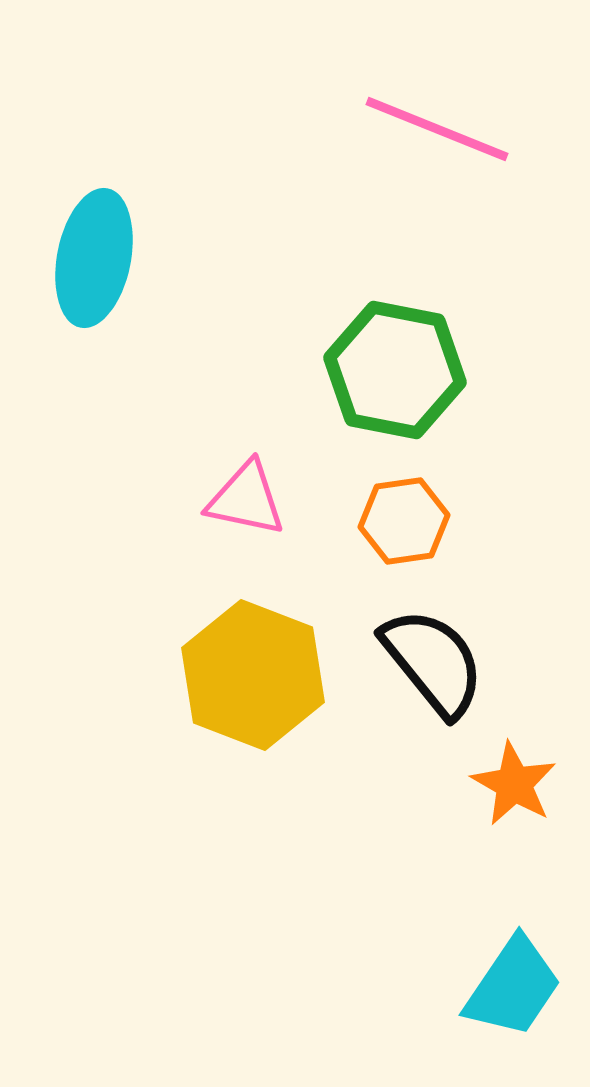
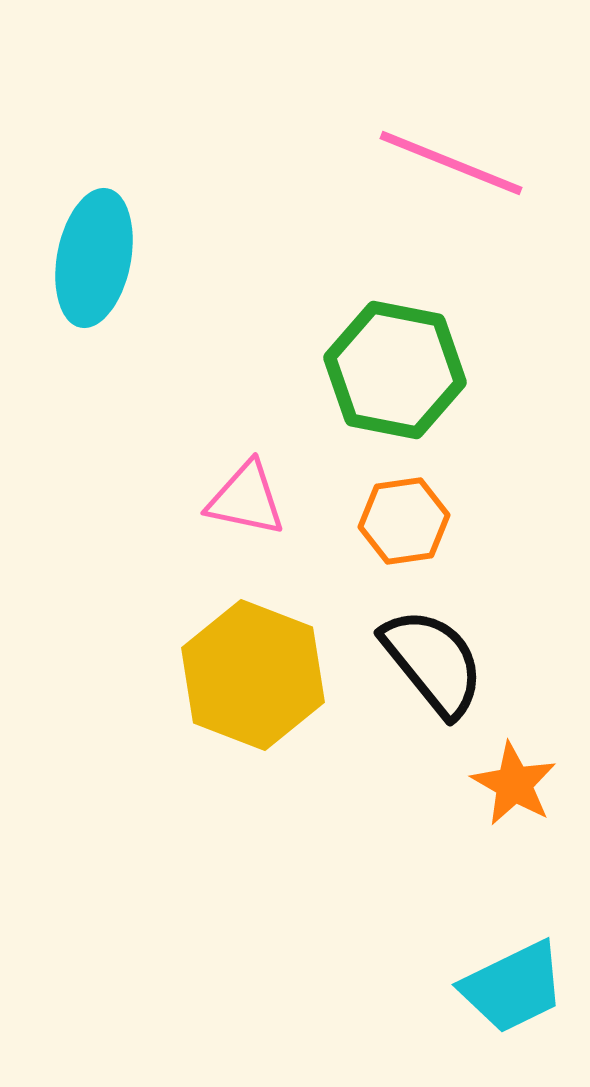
pink line: moved 14 px right, 34 px down
cyan trapezoid: rotated 30 degrees clockwise
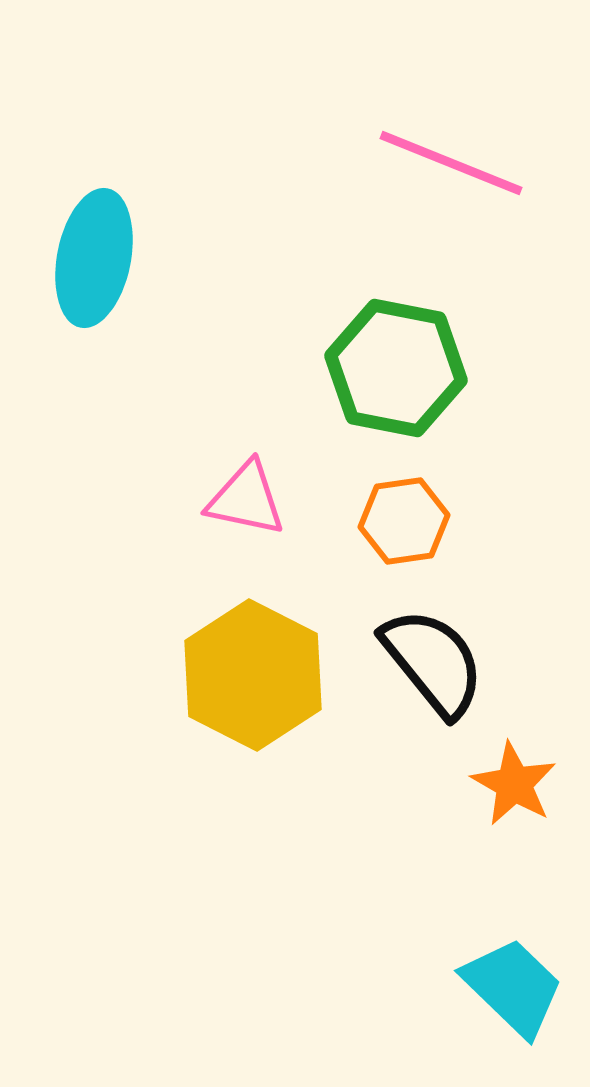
green hexagon: moved 1 px right, 2 px up
yellow hexagon: rotated 6 degrees clockwise
cyan trapezoid: rotated 110 degrees counterclockwise
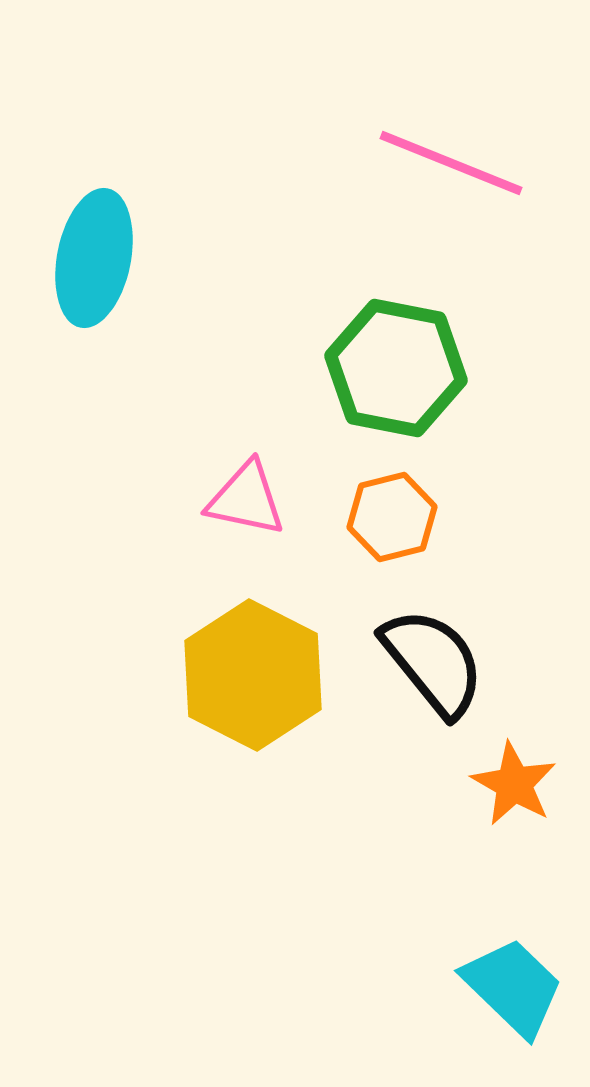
orange hexagon: moved 12 px left, 4 px up; rotated 6 degrees counterclockwise
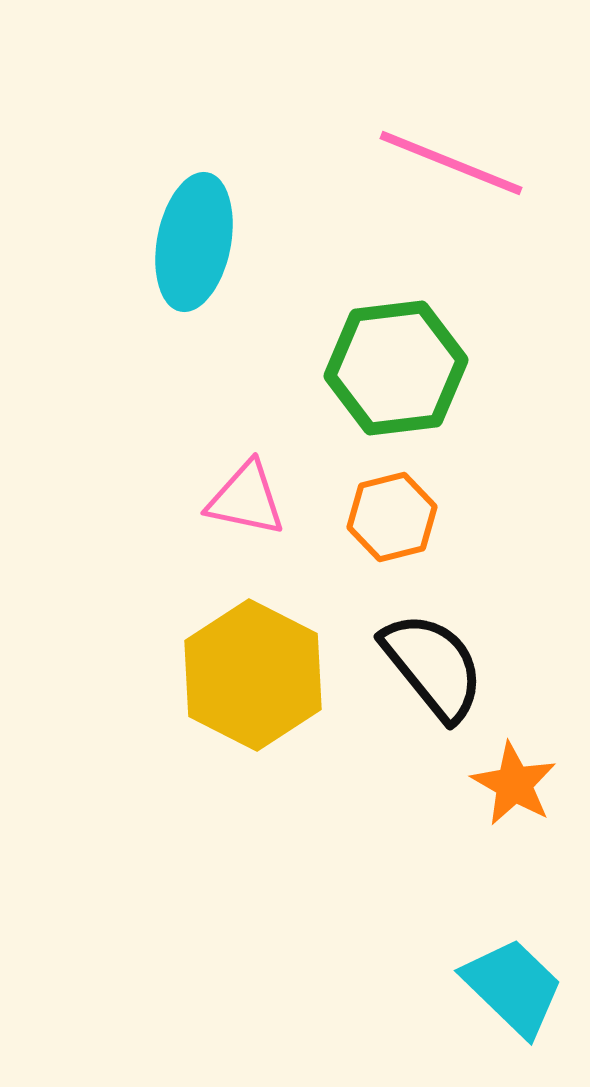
cyan ellipse: moved 100 px right, 16 px up
green hexagon: rotated 18 degrees counterclockwise
black semicircle: moved 4 px down
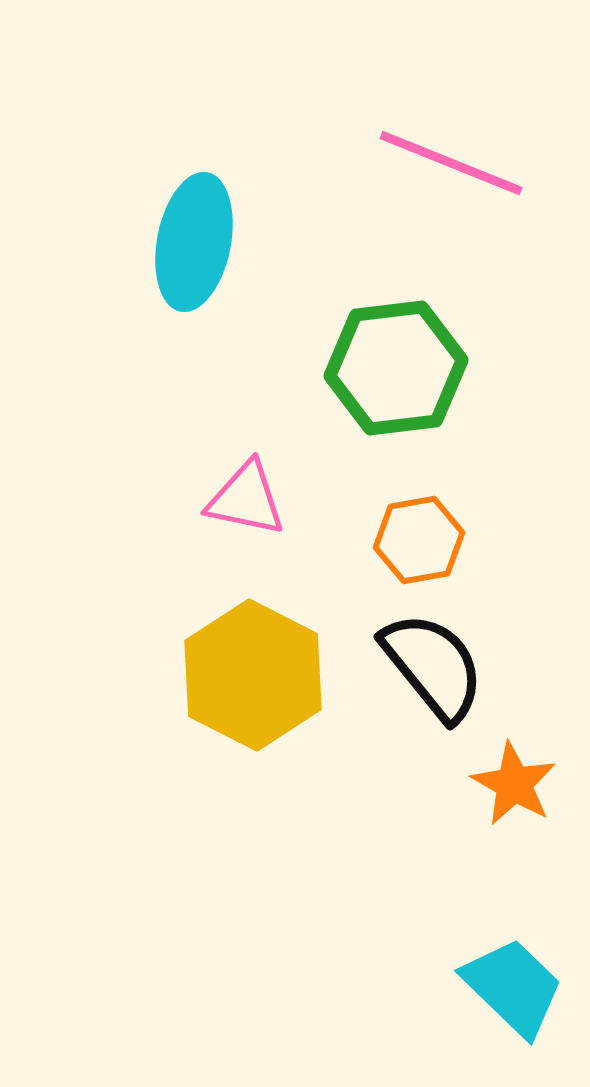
orange hexagon: moved 27 px right, 23 px down; rotated 4 degrees clockwise
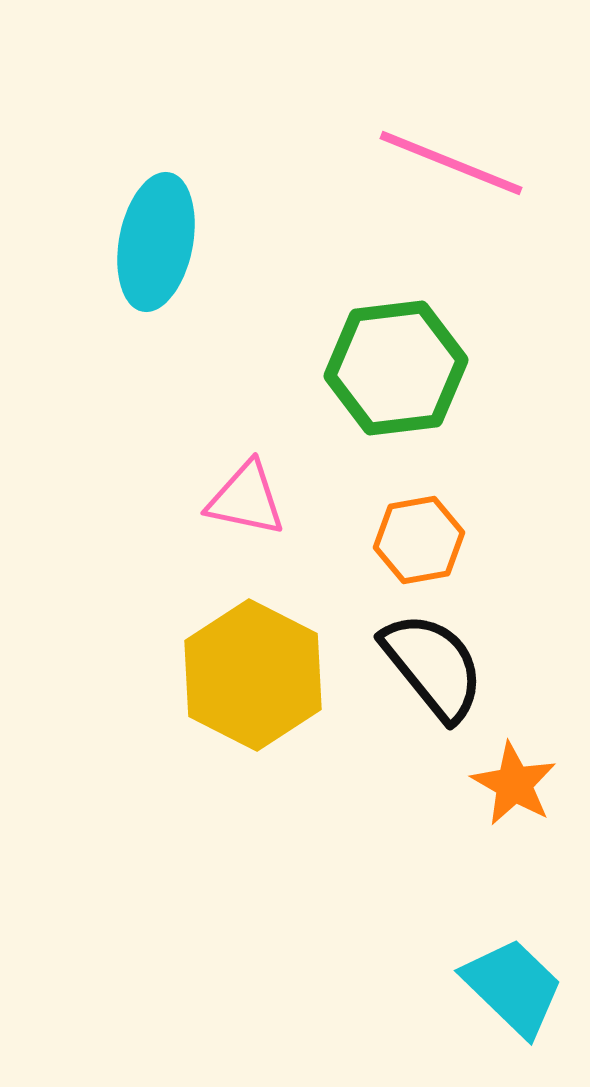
cyan ellipse: moved 38 px left
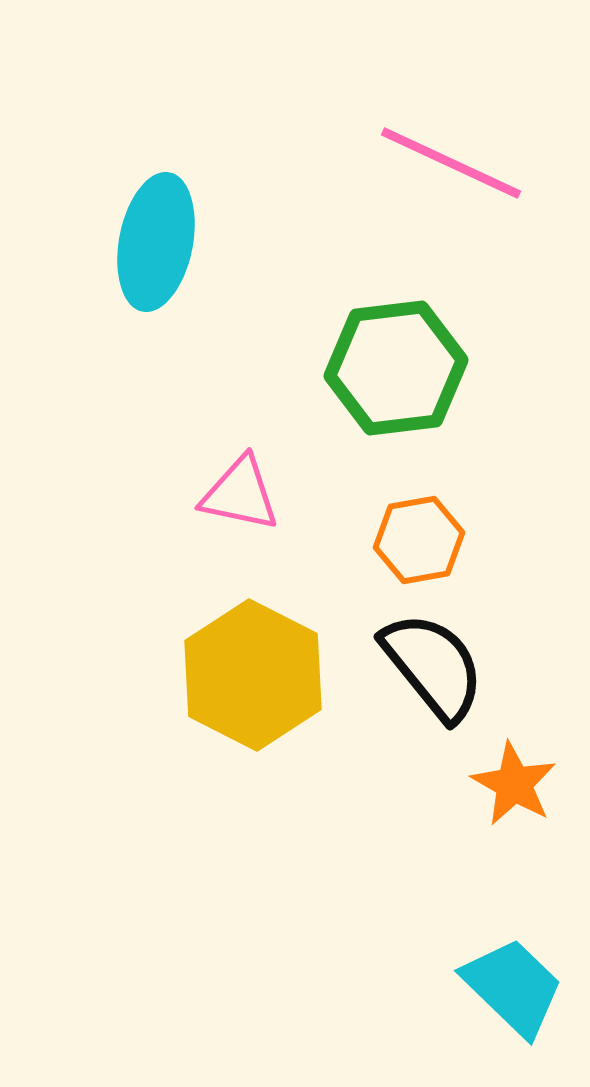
pink line: rotated 3 degrees clockwise
pink triangle: moved 6 px left, 5 px up
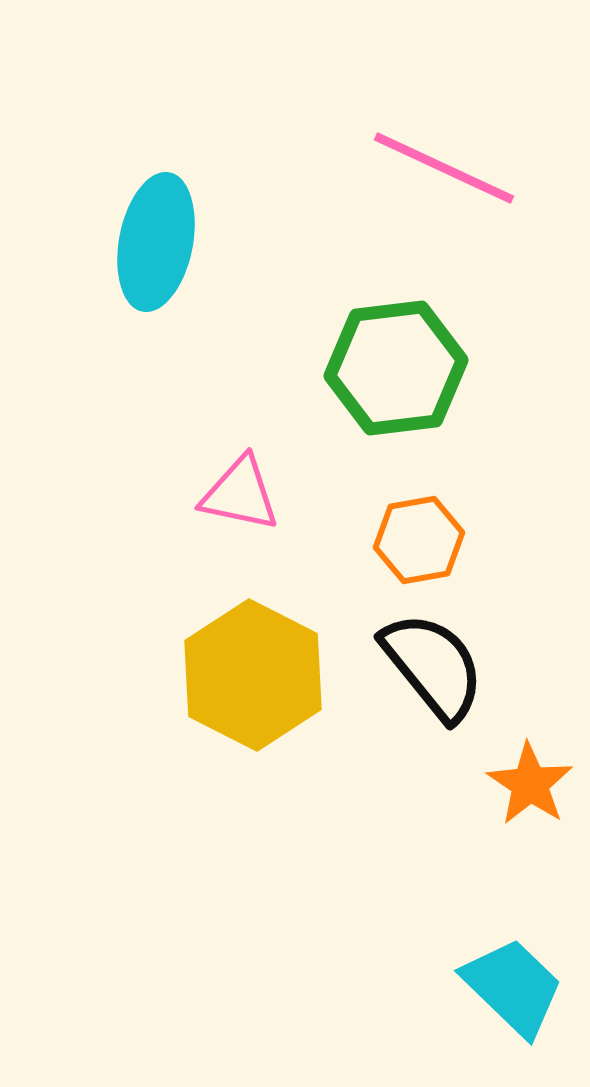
pink line: moved 7 px left, 5 px down
orange star: moved 16 px right; rotated 4 degrees clockwise
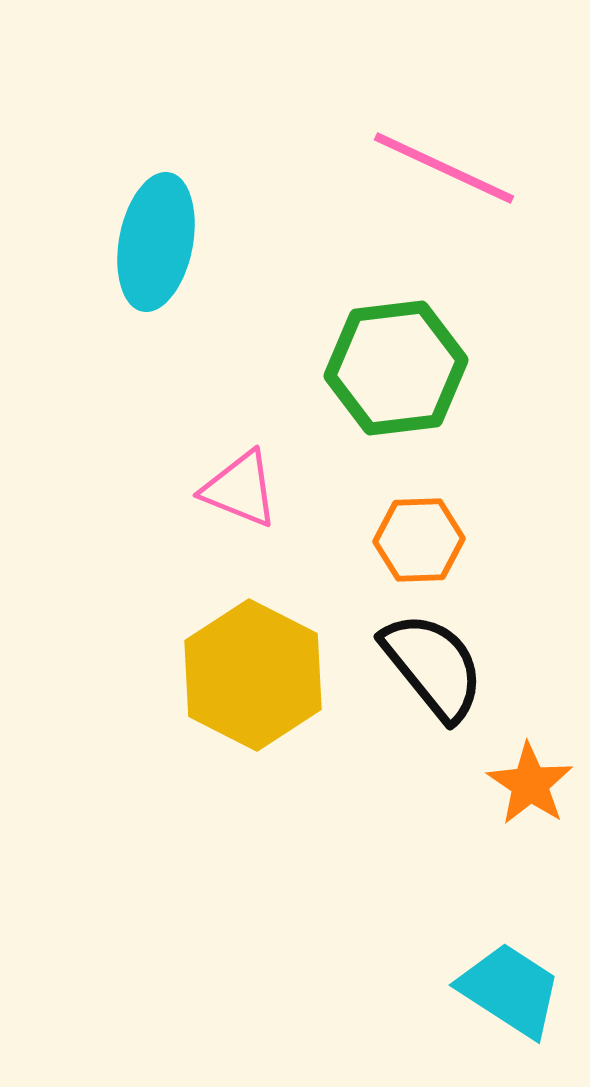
pink triangle: moved 5 px up; rotated 10 degrees clockwise
orange hexagon: rotated 8 degrees clockwise
cyan trapezoid: moved 3 px left, 3 px down; rotated 11 degrees counterclockwise
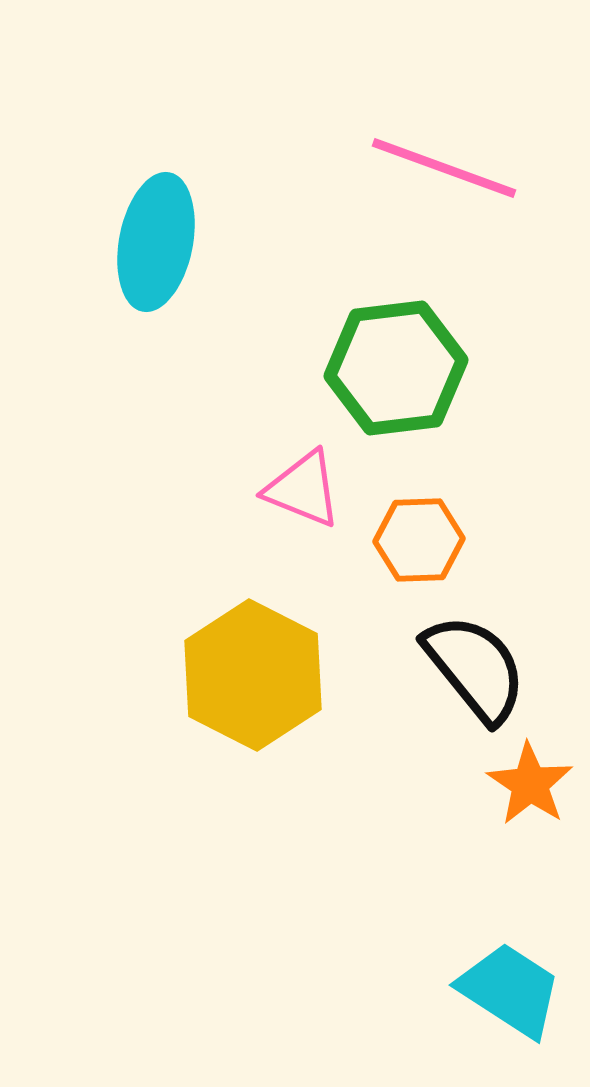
pink line: rotated 5 degrees counterclockwise
pink triangle: moved 63 px right
black semicircle: moved 42 px right, 2 px down
